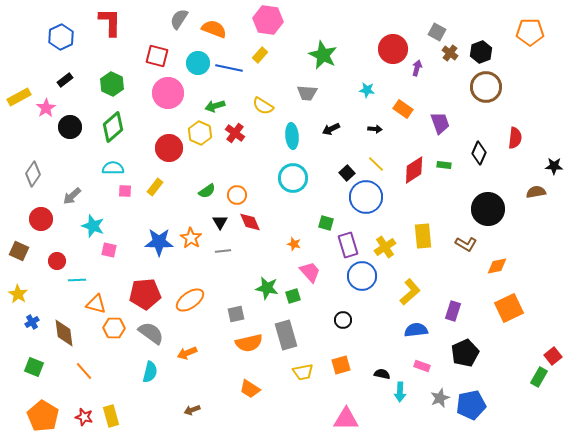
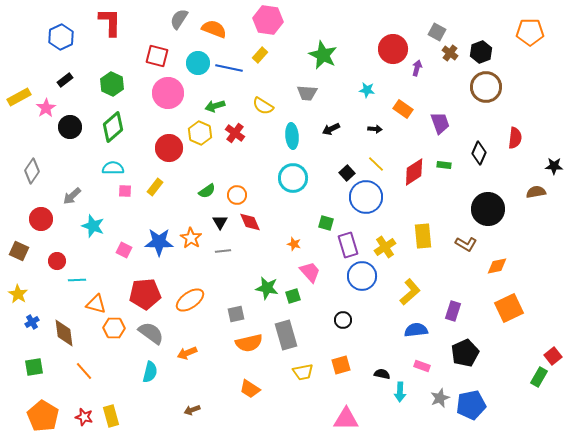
red diamond at (414, 170): moved 2 px down
gray diamond at (33, 174): moved 1 px left, 3 px up
pink square at (109, 250): moved 15 px right; rotated 14 degrees clockwise
green square at (34, 367): rotated 30 degrees counterclockwise
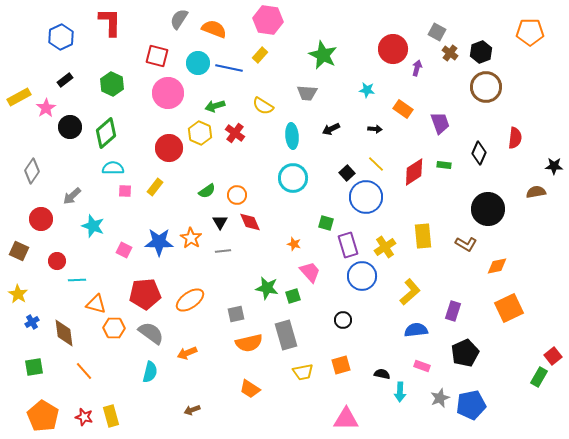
green diamond at (113, 127): moved 7 px left, 6 px down
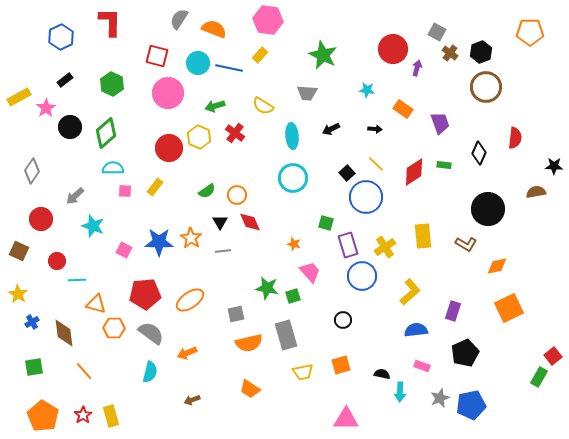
yellow hexagon at (200, 133): moved 1 px left, 4 px down
gray arrow at (72, 196): moved 3 px right
brown arrow at (192, 410): moved 10 px up
red star at (84, 417): moved 1 px left, 2 px up; rotated 24 degrees clockwise
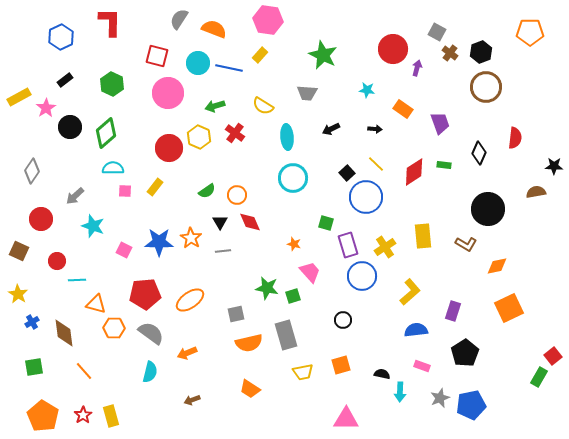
cyan ellipse at (292, 136): moved 5 px left, 1 px down
black pentagon at (465, 353): rotated 8 degrees counterclockwise
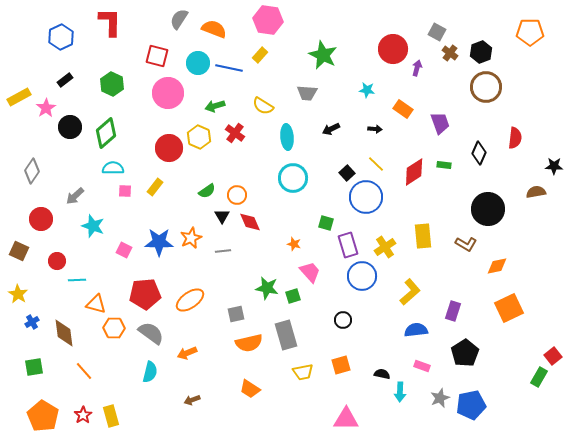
black triangle at (220, 222): moved 2 px right, 6 px up
orange star at (191, 238): rotated 15 degrees clockwise
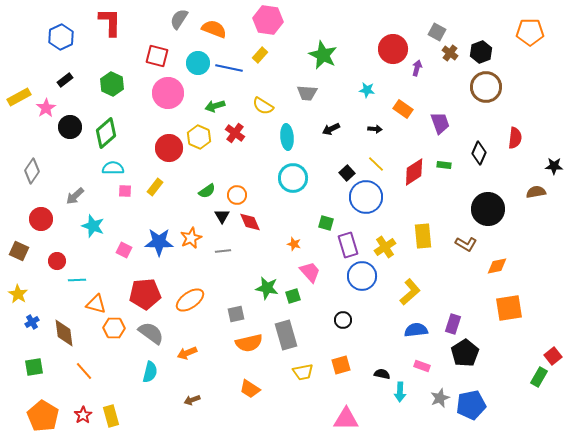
orange square at (509, 308): rotated 16 degrees clockwise
purple rectangle at (453, 311): moved 13 px down
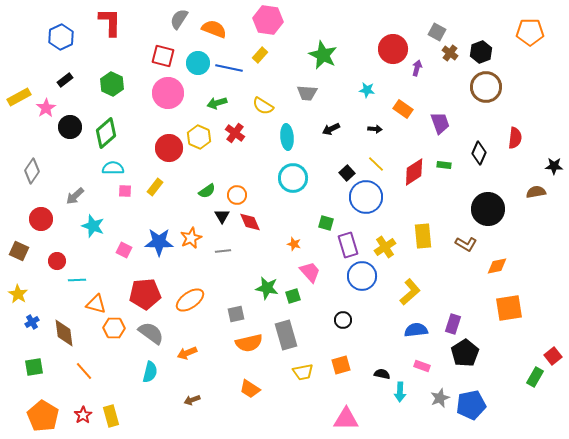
red square at (157, 56): moved 6 px right
green arrow at (215, 106): moved 2 px right, 3 px up
green rectangle at (539, 377): moved 4 px left
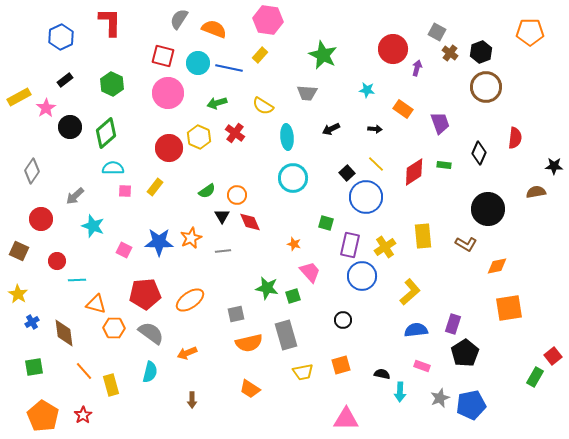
purple rectangle at (348, 245): moved 2 px right; rotated 30 degrees clockwise
brown arrow at (192, 400): rotated 70 degrees counterclockwise
yellow rectangle at (111, 416): moved 31 px up
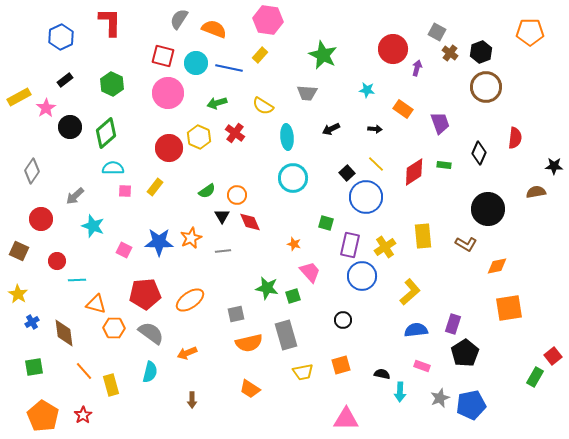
cyan circle at (198, 63): moved 2 px left
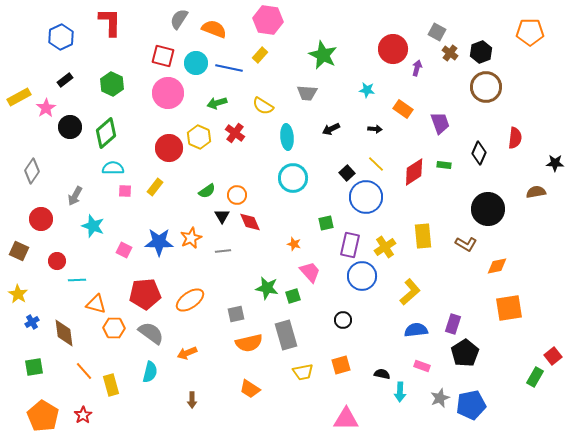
black star at (554, 166): moved 1 px right, 3 px up
gray arrow at (75, 196): rotated 18 degrees counterclockwise
green square at (326, 223): rotated 28 degrees counterclockwise
